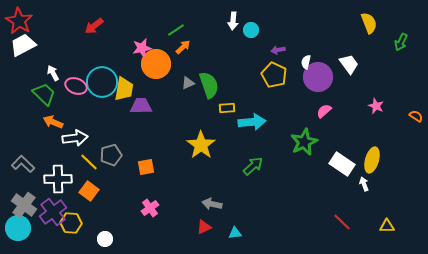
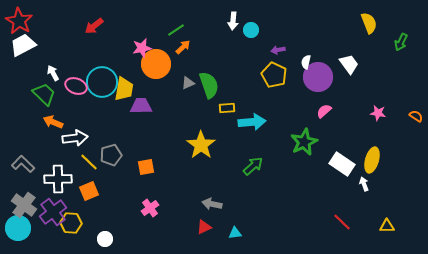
pink star at (376, 106): moved 2 px right, 7 px down; rotated 14 degrees counterclockwise
orange square at (89, 191): rotated 30 degrees clockwise
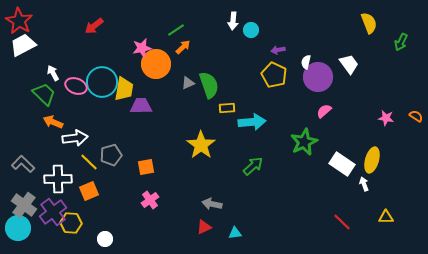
pink star at (378, 113): moved 8 px right, 5 px down
pink cross at (150, 208): moved 8 px up
yellow triangle at (387, 226): moved 1 px left, 9 px up
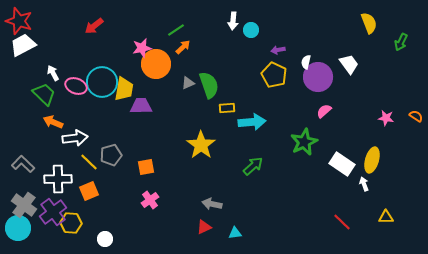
red star at (19, 21): rotated 12 degrees counterclockwise
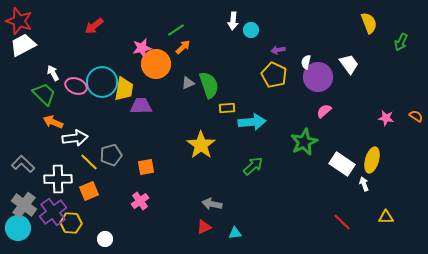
pink cross at (150, 200): moved 10 px left, 1 px down
